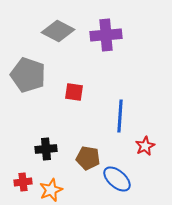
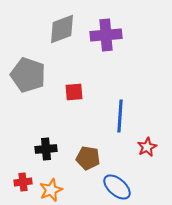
gray diamond: moved 4 px right, 2 px up; rotated 48 degrees counterclockwise
red square: rotated 12 degrees counterclockwise
red star: moved 2 px right, 1 px down
blue ellipse: moved 8 px down
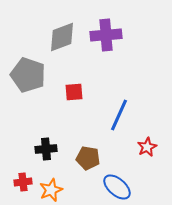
gray diamond: moved 8 px down
blue line: moved 1 px left, 1 px up; rotated 20 degrees clockwise
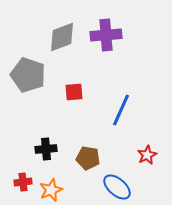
blue line: moved 2 px right, 5 px up
red star: moved 8 px down
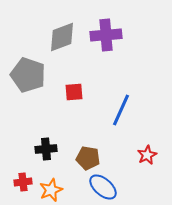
blue ellipse: moved 14 px left
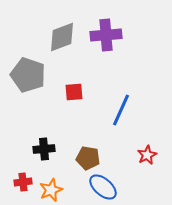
black cross: moved 2 px left
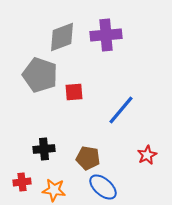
gray pentagon: moved 12 px right
blue line: rotated 16 degrees clockwise
red cross: moved 1 px left
orange star: moved 3 px right; rotated 30 degrees clockwise
